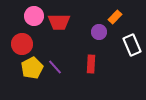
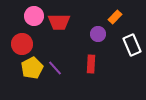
purple circle: moved 1 px left, 2 px down
purple line: moved 1 px down
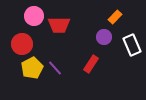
red trapezoid: moved 3 px down
purple circle: moved 6 px right, 3 px down
red rectangle: rotated 30 degrees clockwise
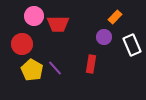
red trapezoid: moved 1 px left, 1 px up
red rectangle: rotated 24 degrees counterclockwise
yellow pentagon: moved 2 px down; rotated 15 degrees counterclockwise
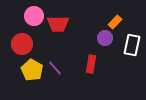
orange rectangle: moved 5 px down
purple circle: moved 1 px right, 1 px down
white rectangle: rotated 35 degrees clockwise
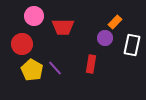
red trapezoid: moved 5 px right, 3 px down
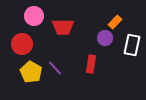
yellow pentagon: moved 1 px left, 2 px down
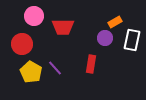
orange rectangle: rotated 16 degrees clockwise
white rectangle: moved 5 px up
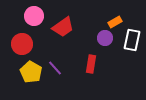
red trapezoid: rotated 35 degrees counterclockwise
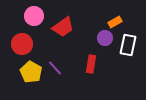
white rectangle: moved 4 px left, 5 px down
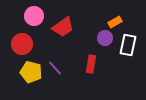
yellow pentagon: rotated 15 degrees counterclockwise
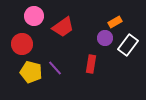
white rectangle: rotated 25 degrees clockwise
